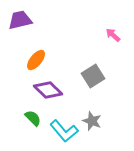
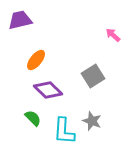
cyan L-shape: rotated 44 degrees clockwise
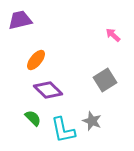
gray square: moved 12 px right, 4 px down
cyan L-shape: moved 1 px left, 1 px up; rotated 16 degrees counterclockwise
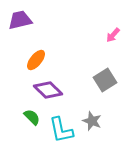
pink arrow: rotated 91 degrees counterclockwise
green semicircle: moved 1 px left, 1 px up
cyan L-shape: moved 2 px left
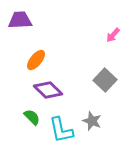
purple trapezoid: rotated 10 degrees clockwise
gray square: rotated 15 degrees counterclockwise
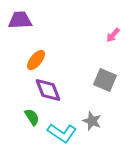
gray square: rotated 20 degrees counterclockwise
purple diamond: rotated 24 degrees clockwise
green semicircle: rotated 12 degrees clockwise
cyan L-shape: moved 1 px right, 3 px down; rotated 44 degrees counterclockwise
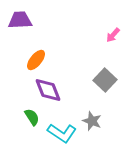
gray square: rotated 20 degrees clockwise
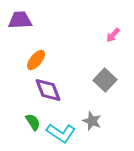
green semicircle: moved 1 px right, 5 px down
cyan L-shape: moved 1 px left
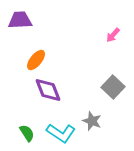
gray square: moved 8 px right, 7 px down
green semicircle: moved 6 px left, 11 px down
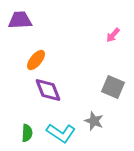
gray square: rotated 20 degrees counterclockwise
gray star: moved 2 px right
green semicircle: rotated 36 degrees clockwise
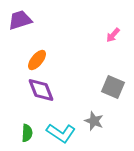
purple trapezoid: rotated 15 degrees counterclockwise
orange ellipse: moved 1 px right
purple diamond: moved 7 px left
